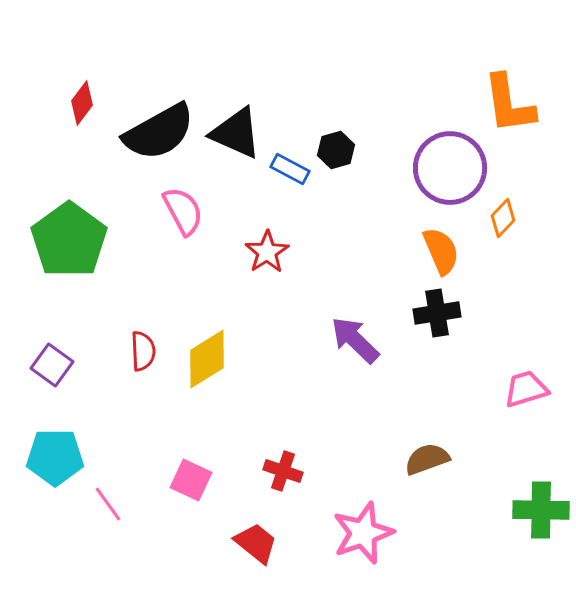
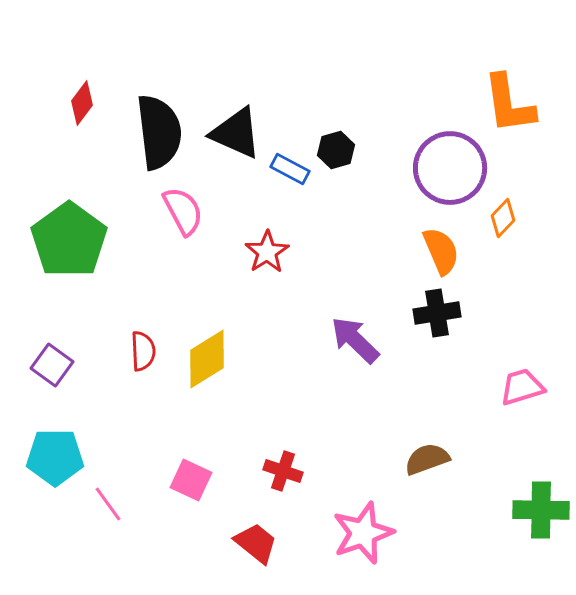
black semicircle: rotated 68 degrees counterclockwise
pink trapezoid: moved 4 px left, 2 px up
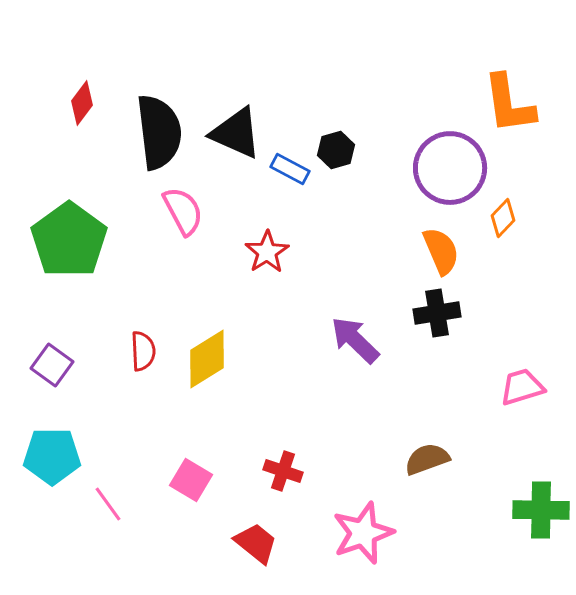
cyan pentagon: moved 3 px left, 1 px up
pink square: rotated 6 degrees clockwise
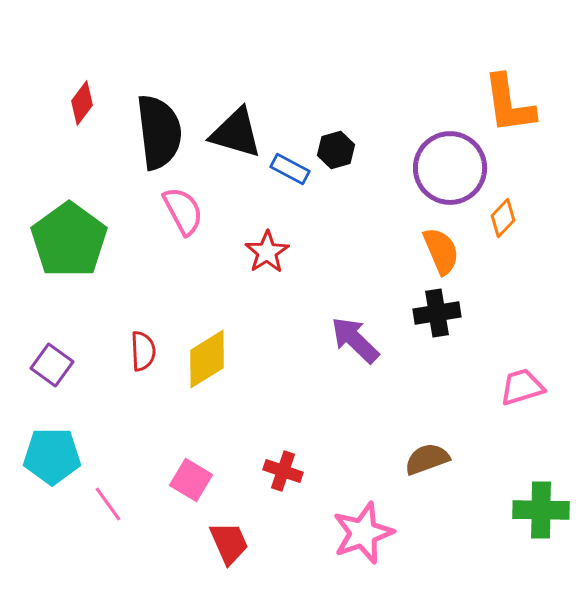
black triangle: rotated 8 degrees counterclockwise
red trapezoid: moved 27 px left; rotated 27 degrees clockwise
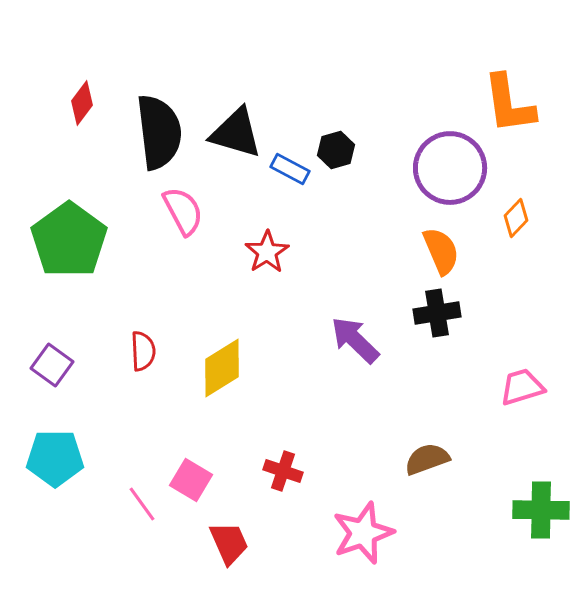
orange diamond: moved 13 px right
yellow diamond: moved 15 px right, 9 px down
cyan pentagon: moved 3 px right, 2 px down
pink line: moved 34 px right
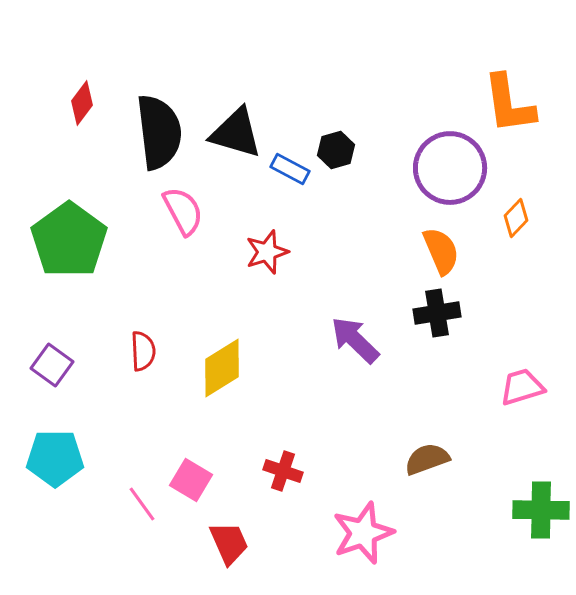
red star: rotated 15 degrees clockwise
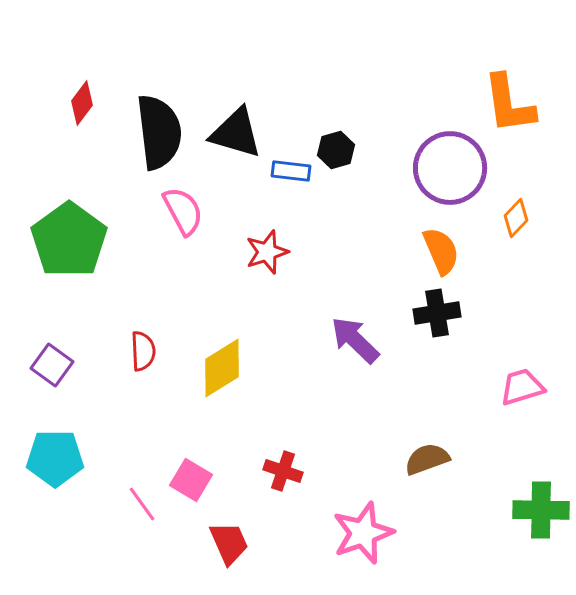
blue rectangle: moved 1 px right, 2 px down; rotated 21 degrees counterclockwise
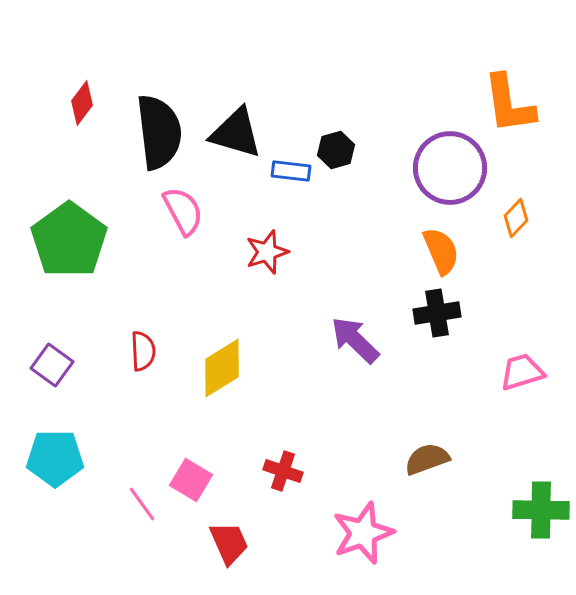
pink trapezoid: moved 15 px up
